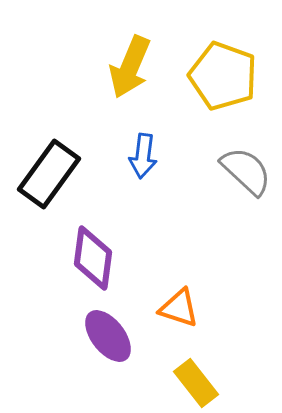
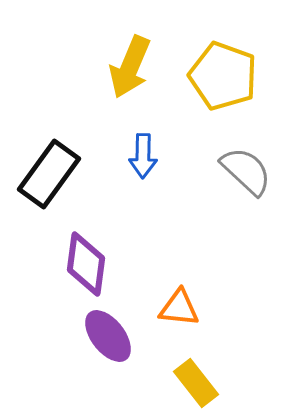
blue arrow: rotated 6 degrees counterclockwise
purple diamond: moved 7 px left, 6 px down
orange triangle: rotated 12 degrees counterclockwise
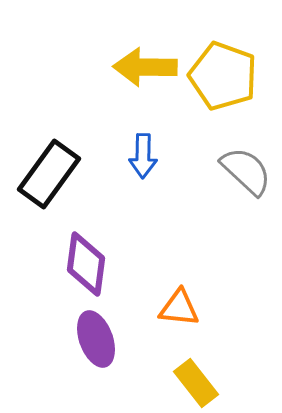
yellow arrow: moved 15 px right; rotated 68 degrees clockwise
purple ellipse: moved 12 px left, 3 px down; rotated 18 degrees clockwise
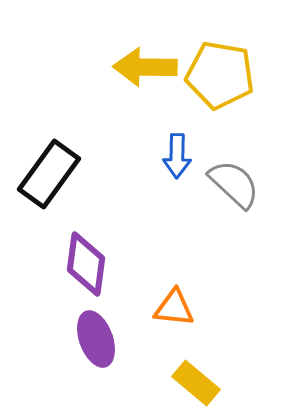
yellow pentagon: moved 3 px left, 1 px up; rotated 10 degrees counterclockwise
blue arrow: moved 34 px right
gray semicircle: moved 12 px left, 13 px down
orange triangle: moved 5 px left
yellow rectangle: rotated 12 degrees counterclockwise
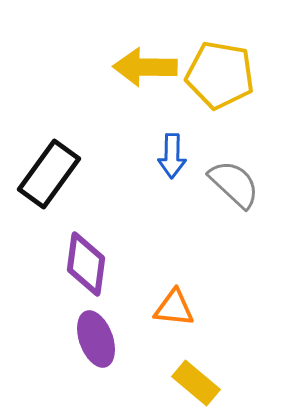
blue arrow: moved 5 px left
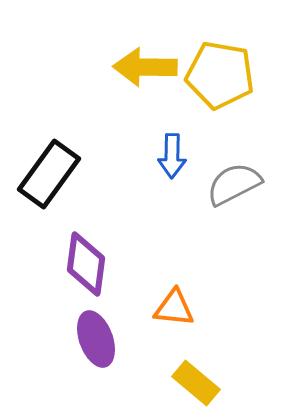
gray semicircle: rotated 70 degrees counterclockwise
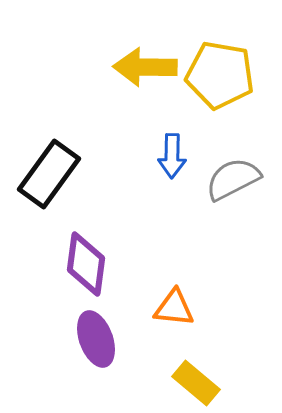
gray semicircle: moved 1 px left, 5 px up
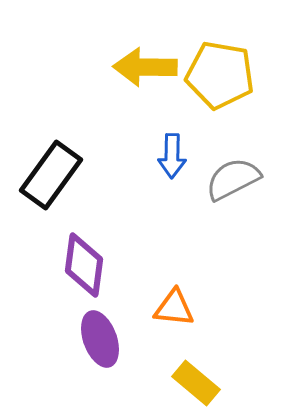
black rectangle: moved 2 px right, 1 px down
purple diamond: moved 2 px left, 1 px down
purple ellipse: moved 4 px right
